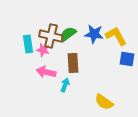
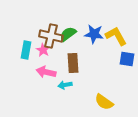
cyan rectangle: moved 2 px left, 6 px down; rotated 18 degrees clockwise
pink star: rotated 16 degrees clockwise
cyan arrow: rotated 120 degrees counterclockwise
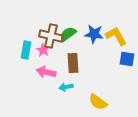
cyan arrow: moved 1 px right, 2 px down
yellow semicircle: moved 6 px left
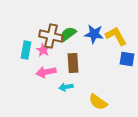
pink arrow: rotated 24 degrees counterclockwise
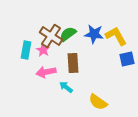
brown cross: rotated 20 degrees clockwise
blue square: rotated 21 degrees counterclockwise
cyan arrow: rotated 48 degrees clockwise
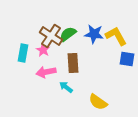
cyan rectangle: moved 3 px left, 3 px down
blue square: rotated 21 degrees clockwise
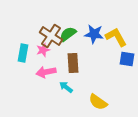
yellow L-shape: moved 1 px down
pink star: rotated 24 degrees clockwise
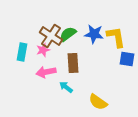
yellow L-shape: rotated 20 degrees clockwise
cyan rectangle: moved 1 px left, 1 px up
